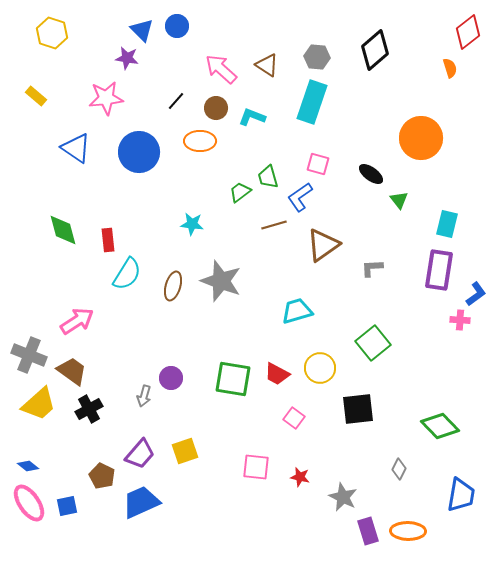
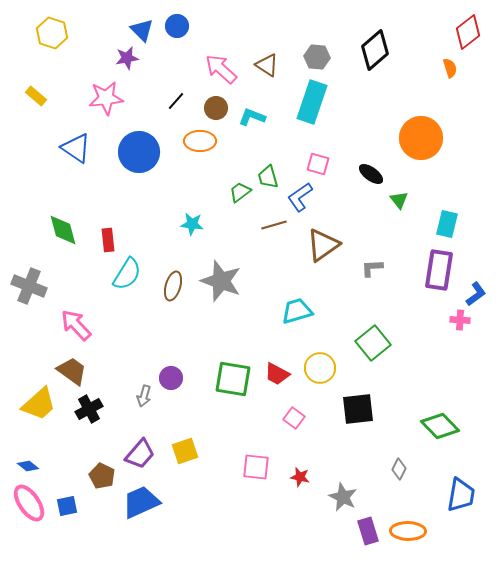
purple star at (127, 58): rotated 20 degrees counterclockwise
pink arrow at (77, 321): moved 1 px left, 4 px down; rotated 100 degrees counterclockwise
gray cross at (29, 355): moved 69 px up
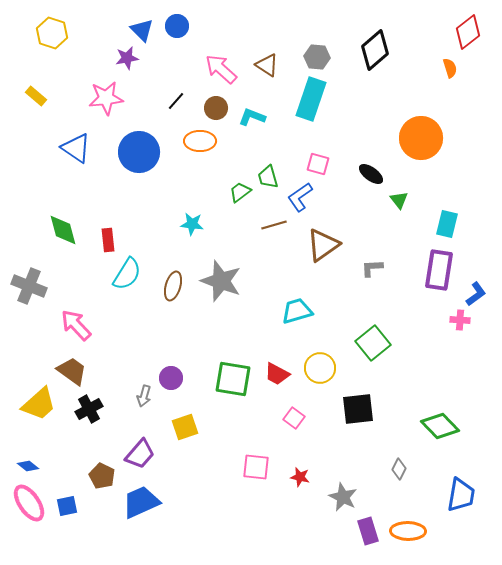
cyan rectangle at (312, 102): moved 1 px left, 3 px up
yellow square at (185, 451): moved 24 px up
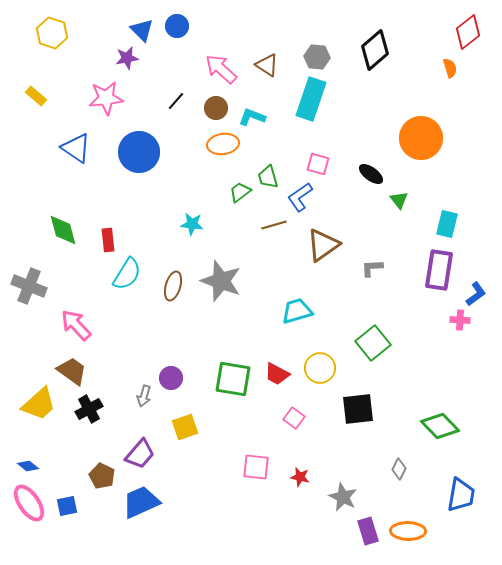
orange ellipse at (200, 141): moved 23 px right, 3 px down; rotated 8 degrees counterclockwise
